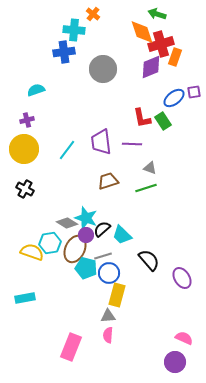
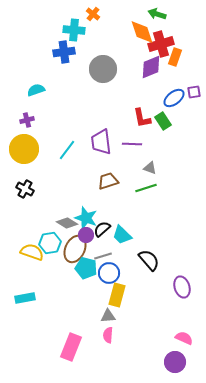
purple ellipse at (182, 278): moved 9 px down; rotated 15 degrees clockwise
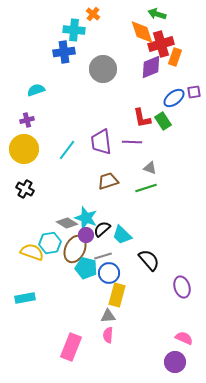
purple line at (132, 144): moved 2 px up
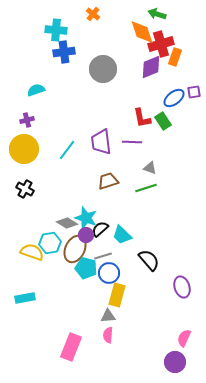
cyan cross at (74, 30): moved 18 px left
black semicircle at (102, 229): moved 2 px left
pink semicircle at (184, 338): rotated 90 degrees counterclockwise
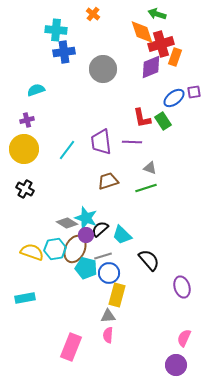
cyan hexagon at (50, 243): moved 5 px right, 6 px down
purple circle at (175, 362): moved 1 px right, 3 px down
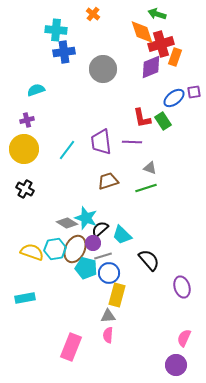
purple circle at (86, 235): moved 7 px right, 8 px down
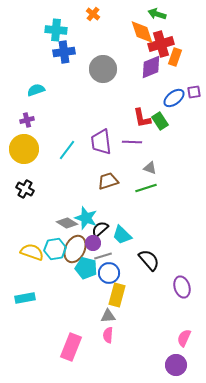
green rectangle at (163, 121): moved 3 px left
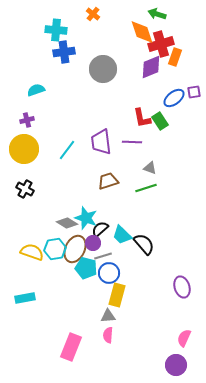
black semicircle at (149, 260): moved 5 px left, 16 px up
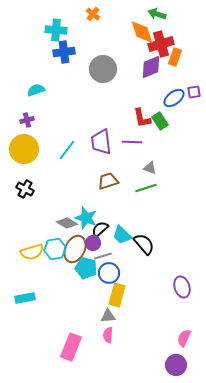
yellow semicircle at (32, 252): rotated 145 degrees clockwise
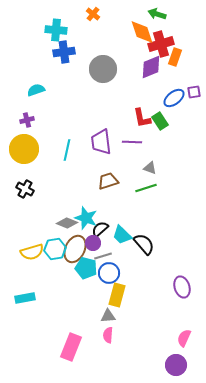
cyan line at (67, 150): rotated 25 degrees counterclockwise
gray diamond at (67, 223): rotated 10 degrees counterclockwise
